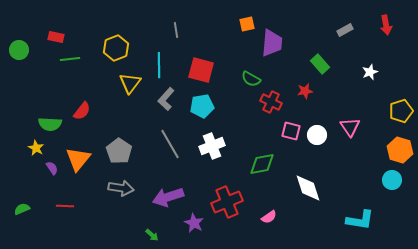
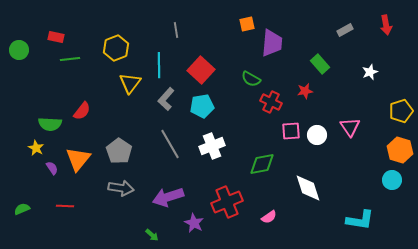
red square at (201, 70): rotated 28 degrees clockwise
pink square at (291, 131): rotated 18 degrees counterclockwise
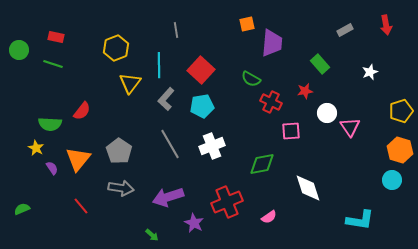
green line at (70, 59): moved 17 px left, 5 px down; rotated 24 degrees clockwise
white circle at (317, 135): moved 10 px right, 22 px up
red line at (65, 206): moved 16 px right; rotated 48 degrees clockwise
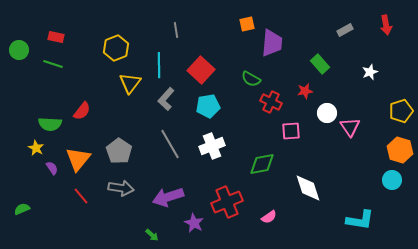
cyan pentagon at (202, 106): moved 6 px right
red line at (81, 206): moved 10 px up
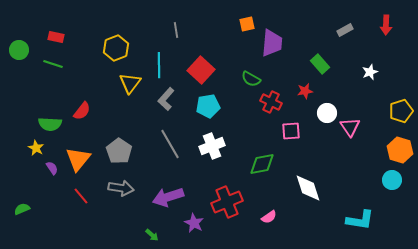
red arrow at (386, 25): rotated 12 degrees clockwise
